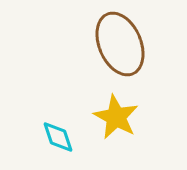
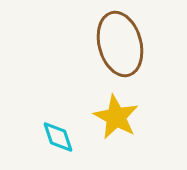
brown ellipse: rotated 8 degrees clockwise
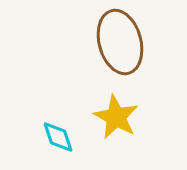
brown ellipse: moved 2 px up
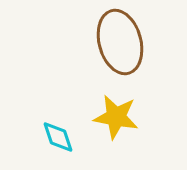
yellow star: rotated 18 degrees counterclockwise
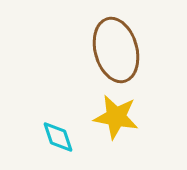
brown ellipse: moved 4 px left, 8 px down
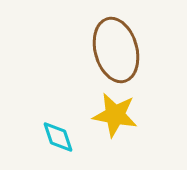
yellow star: moved 1 px left, 2 px up
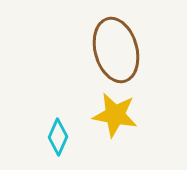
cyan diamond: rotated 42 degrees clockwise
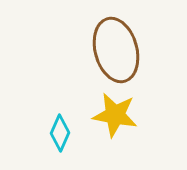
cyan diamond: moved 2 px right, 4 px up
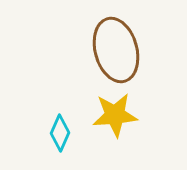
yellow star: rotated 15 degrees counterclockwise
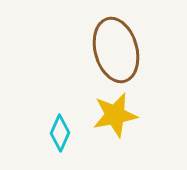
yellow star: rotated 6 degrees counterclockwise
